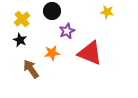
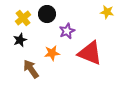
black circle: moved 5 px left, 3 px down
yellow cross: moved 1 px right, 1 px up
black star: rotated 24 degrees clockwise
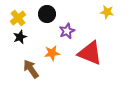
yellow cross: moved 5 px left
black star: moved 3 px up
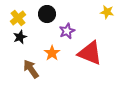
orange star: rotated 28 degrees counterclockwise
